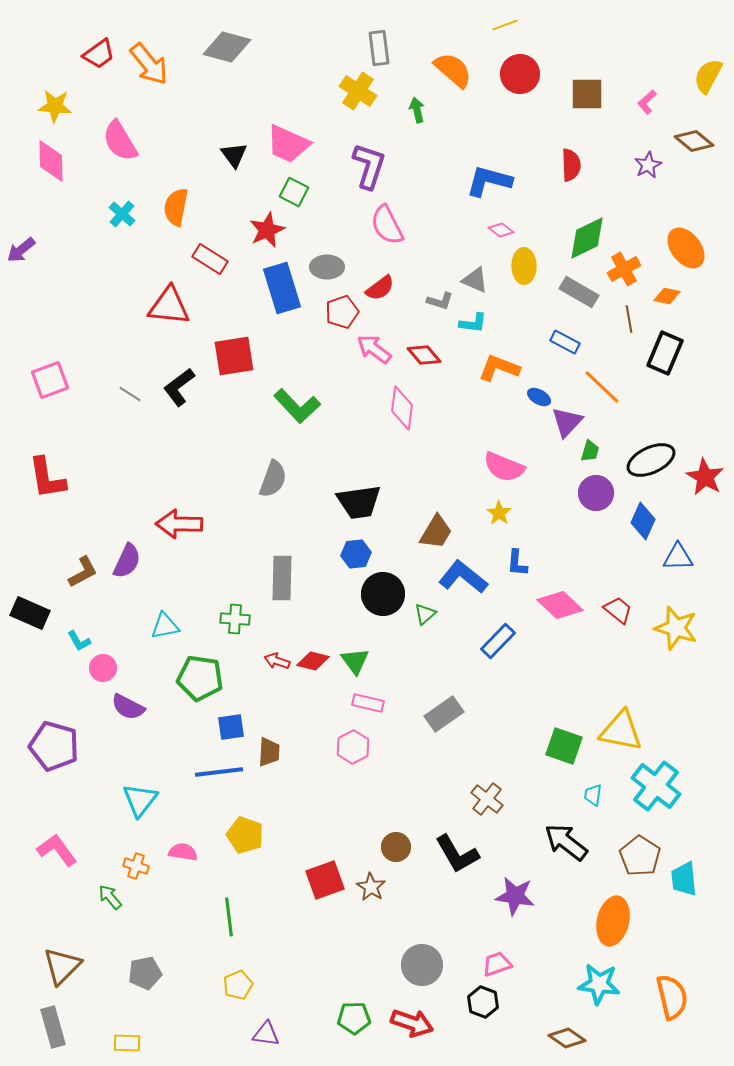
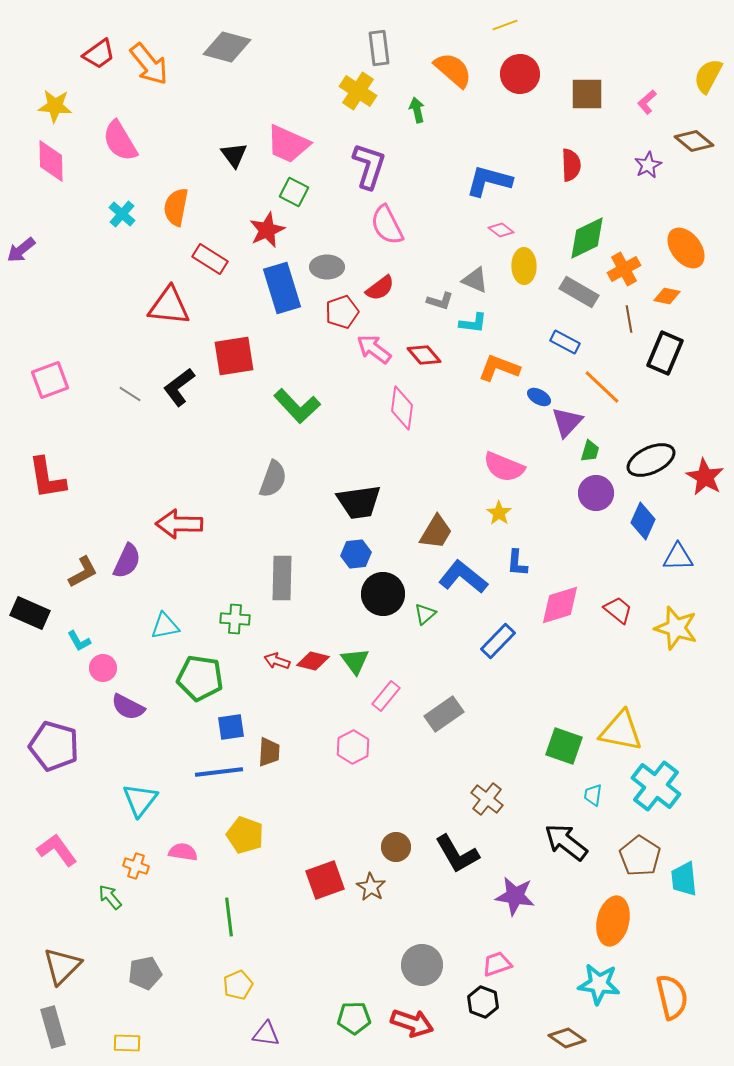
pink diamond at (560, 605): rotated 60 degrees counterclockwise
pink rectangle at (368, 703): moved 18 px right, 7 px up; rotated 64 degrees counterclockwise
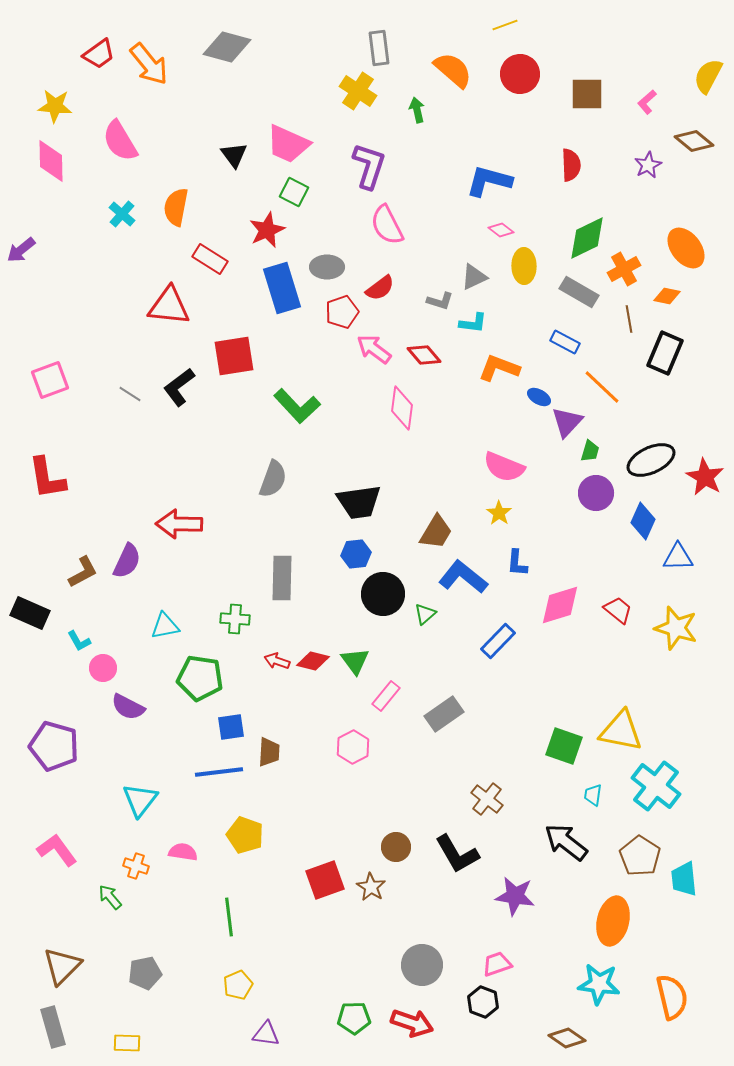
gray triangle at (475, 280): moved 1 px left, 3 px up; rotated 48 degrees counterclockwise
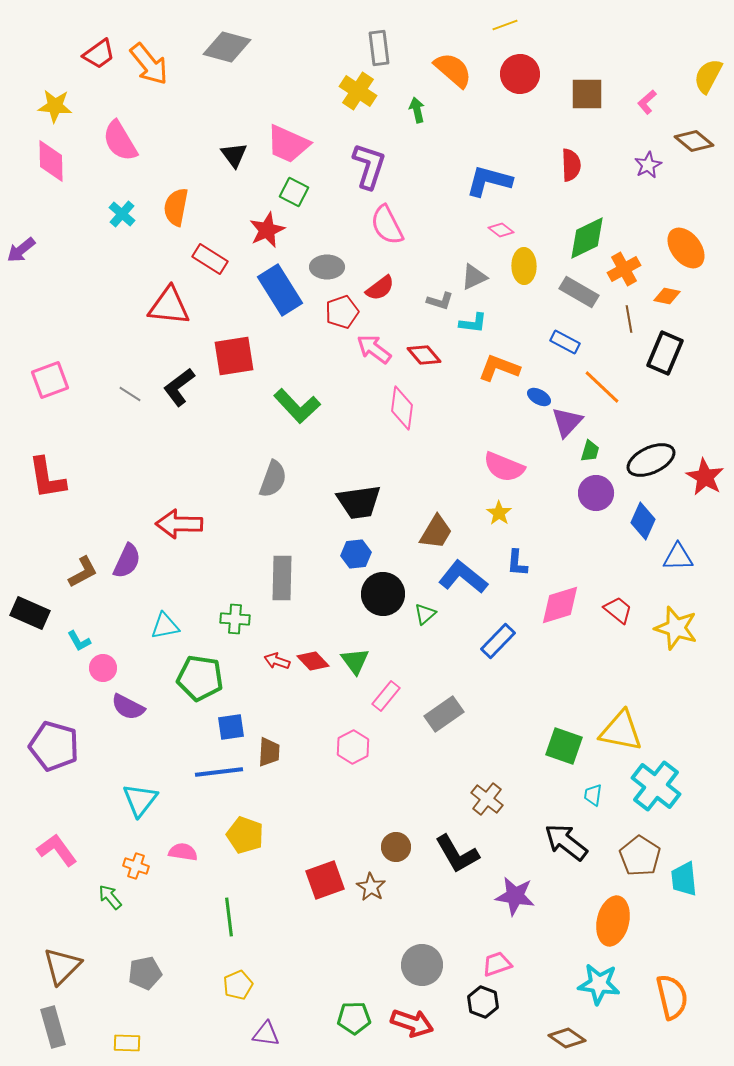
blue rectangle at (282, 288): moved 2 px left, 2 px down; rotated 15 degrees counterclockwise
red diamond at (313, 661): rotated 32 degrees clockwise
